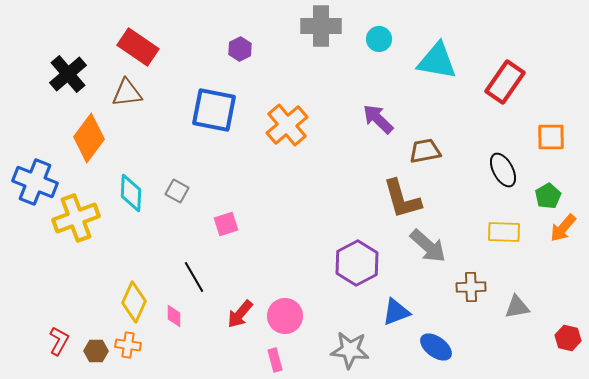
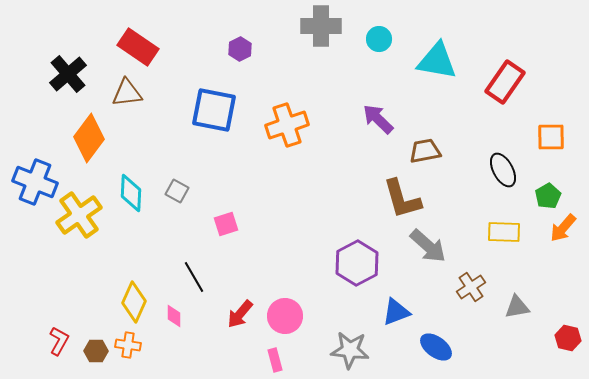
orange cross at (287, 125): rotated 21 degrees clockwise
yellow cross at (76, 218): moved 3 px right, 3 px up; rotated 15 degrees counterclockwise
brown cross at (471, 287): rotated 32 degrees counterclockwise
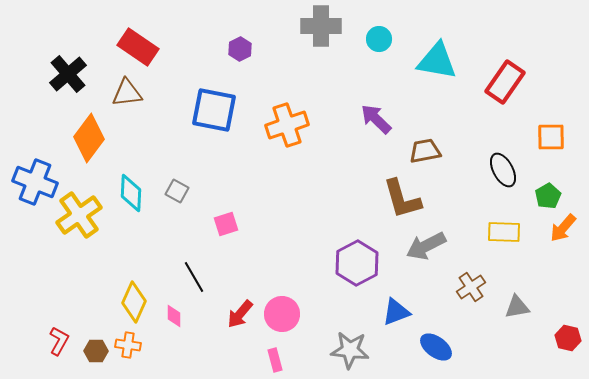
purple arrow at (378, 119): moved 2 px left
gray arrow at (428, 246): moved 2 px left; rotated 111 degrees clockwise
pink circle at (285, 316): moved 3 px left, 2 px up
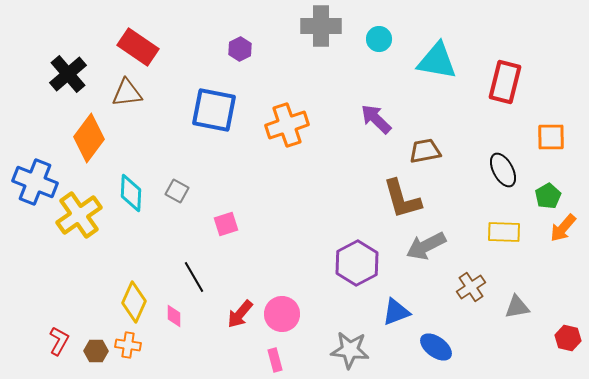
red rectangle at (505, 82): rotated 21 degrees counterclockwise
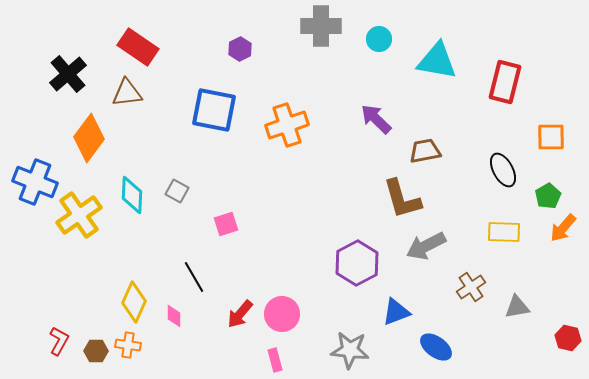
cyan diamond at (131, 193): moved 1 px right, 2 px down
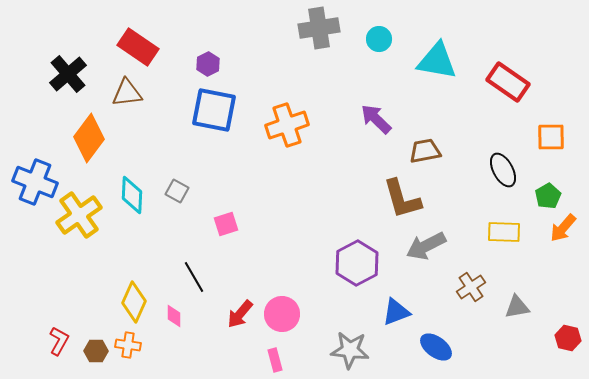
gray cross at (321, 26): moved 2 px left, 2 px down; rotated 9 degrees counterclockwise
purple hexagon at (240, 49): moved 32 px left, 15 px down
red rectangle at (505, 82): moved 3 px right; rotated 69 degrees counterclockwise
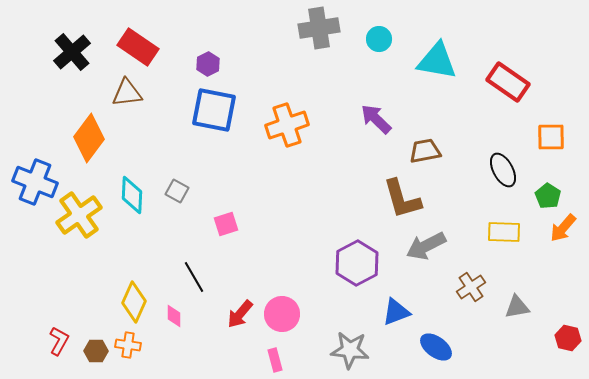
black cross at (68, 74): moved 4 px right, 22 px up
green pentagon at (548, 196): rotated 10 degrees counterclockwise
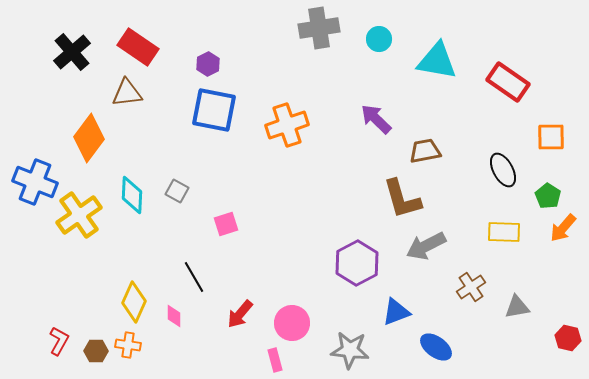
pink circle at (282, 314): moved 10 px right, 9 px down
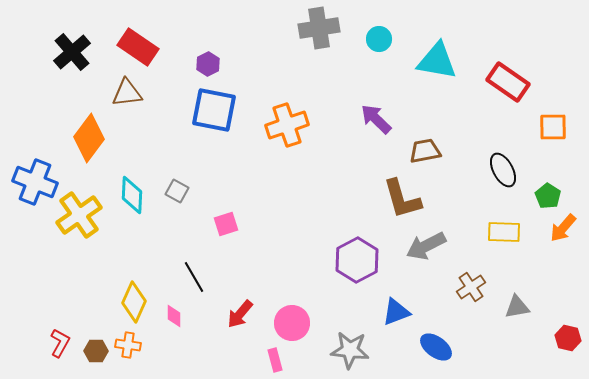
orange square at (551, 137): moved 2 px right, 10 px up
purple hexagon at (357, 263): moved 3 px up
red L-shape at (59, 341): moved 1 px right, 2 px down
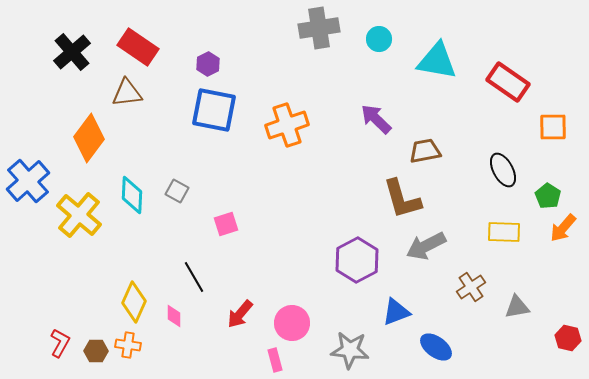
blue cross at (35, 182): moved 7 px left, 1 px up; rotated 27 degrees clockwise
yellow cross at (79, 215): rotated 15 degrees counterclockwise
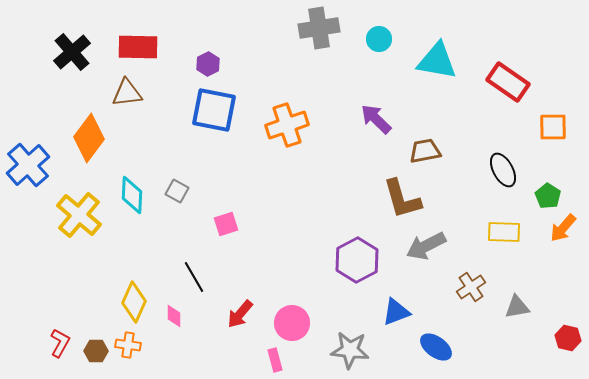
red rectangle at (138, 47): rotated 33 degrees counterclockwise
blue cross at (28, 181): moved 16 px up
